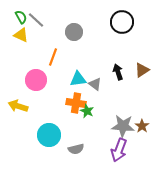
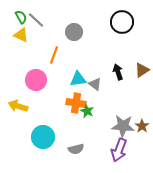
orange line: moved 1 px right, 2 px up
cyan circle: moved 6 px left, 2 px down
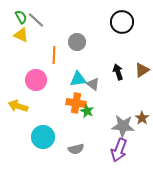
gray circle: moved 3 px right, 10 px down
orange line: rotated 18 degrees counterclockwise
gray triangle: moved 2 px left
brown star: moved 8 px up
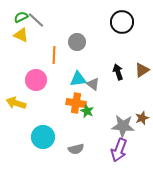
green semicircle: rotated 88 degrees counterclockwise
yellow arrow: moved 2 px left, 3 px up
brown star: rotated 16 degrees clockwise
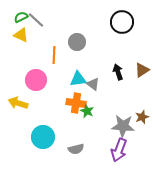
yellow arrow: moved 2 px right
brown star: moved 1 px up
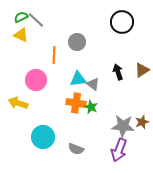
green star: moved 4 px right, 4 px up
brown star: moved 5 px down
gray semicircle: rotated 35 degrees clockwise
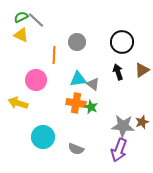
black circle: moved 20 px down
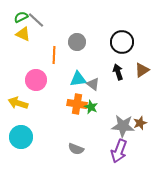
yellow triangle: moved 2 px right, 1 px up
orange cross: moved 1 px right, 1 px down
brown star: moved 2 px left, 1 px down
cyan circle: moved 22 px left
purple arrow: moved 1 px down
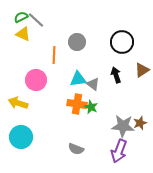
black arrow: moved 2 px left, 3 px down
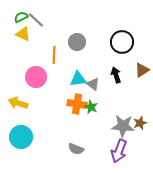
pink circle: moved 3 px up
